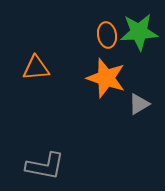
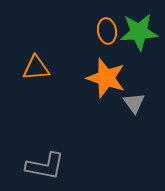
orange ellipse: moved 4 px up
gray triangle: moved 5 px left, 1 px up; rotated 35 degrees counterclockwise
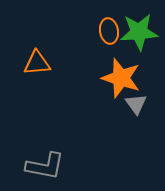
orange ellipse: moved 2 px right
orange triangle: moved 1 px right, 5 px up
orange star: moved 15 px right
gray triangle: moved 2 px right, 1 px down
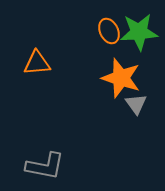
orange ellipse: rotated 15 degrees counterclockwise
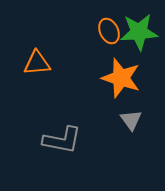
gray triangle: moved 5 px left, 16 px down
gray L-shape: moved 17 px right, 26 px up
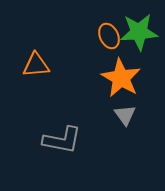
orange ellipse: moved 5 px down
orange triangle: moved 1 px left, 2 px down
orange star: rotated 12 degrees clockwise
gray triangle: moved 6 px left, 5 px up
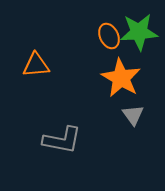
gray triangle: moved 8 px right
